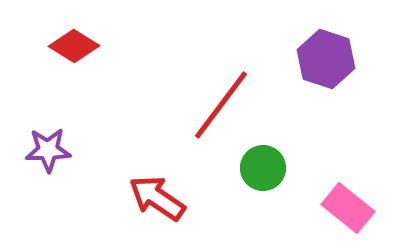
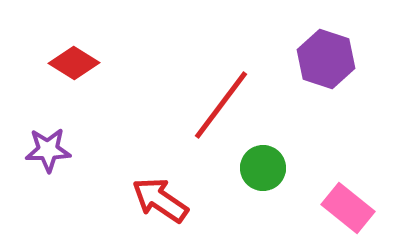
red diamond: moved 17 px down
red arrow: moved 3 px right, 2 px down
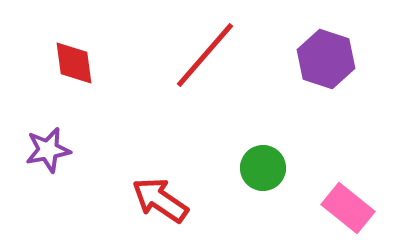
red diamond: rotated 51 degrees clockwise
red line: moved 16 px left, 50 px up; rotated 4 degrees clockwise
purple star: rotated 9 degrees counterclockwise
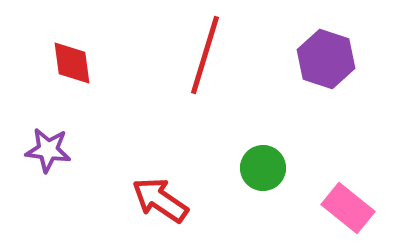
red line: rotated 24 degrees counterclockwise
red diamond: moved 2 px left
purple star: rotated 18 degrees clockwise
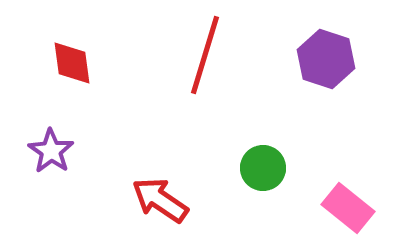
purple star: moved 3 px right, 1 px down; rotated 27 degrees clockwise
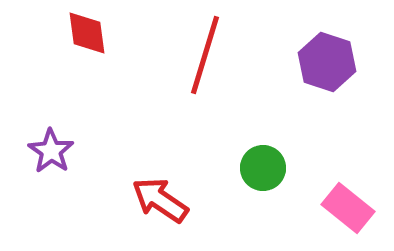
purple hexagon: moved 1 px right, 3 px down
red diamond: moved 15 px right, 30 px up
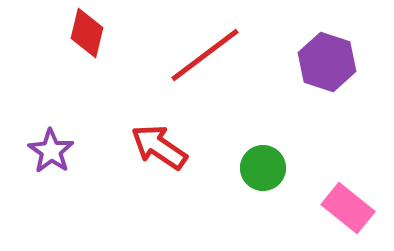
red diamond: rotated 21 degrees clockwise
red line: rotated 36 degrees clockwise
red arrow: moved 1 px left, 53 px up
